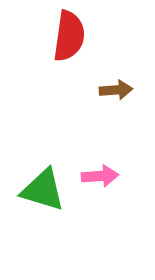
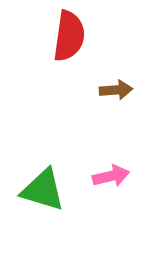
pink arrow: moved 11 px right; rotated 9 degrees counterclockwise
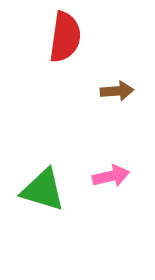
red semicircle: moved 4 px left, 1 px down
brown arrow: moved 1 px right, 1 px down
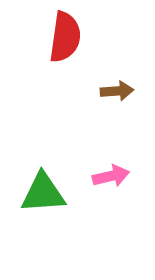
green triangle: moved 3 px down; rotated 21 degrees counterclockwise
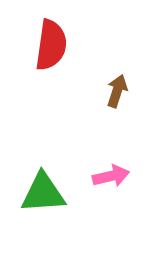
red semicircle: moved 14 px left, 8 px down
brown arrow: rotated 68 degrees counterclockwise
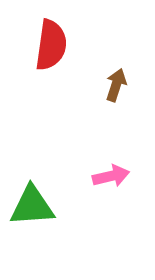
brown arrow: moved 1 px left, 6 px up
green triangle: moved 11 px left, 13 px down
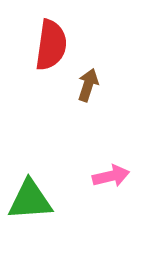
brown arrow: moved 28 px left
green triangle: moved 2 px left, 6 px up
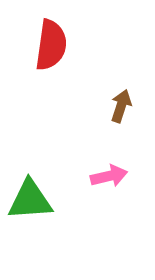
brown arrow: moved 33 px right, 21 px down
pink arrow: moved 2 px left
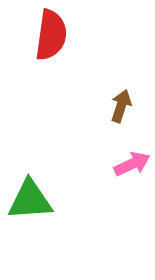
red semicircle: moved 10 px up
pink arrow: moved 23 px right, 12 px up; rotated 12 degrees counterclockwise
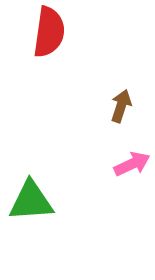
red semicircle: moved 2 px left, 3 px up
green triangle: moved 1 px right, 1 px down
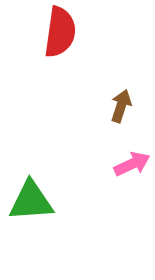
red semicircle: moved 11 px right
